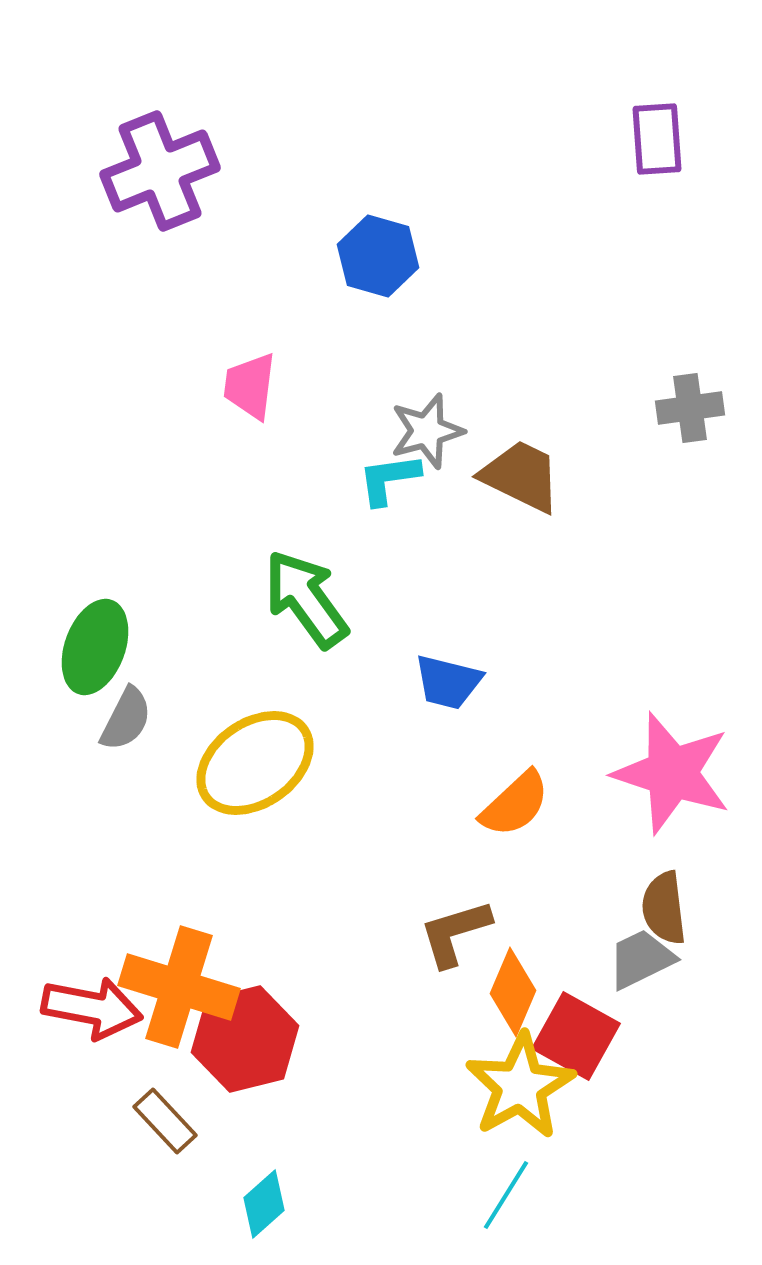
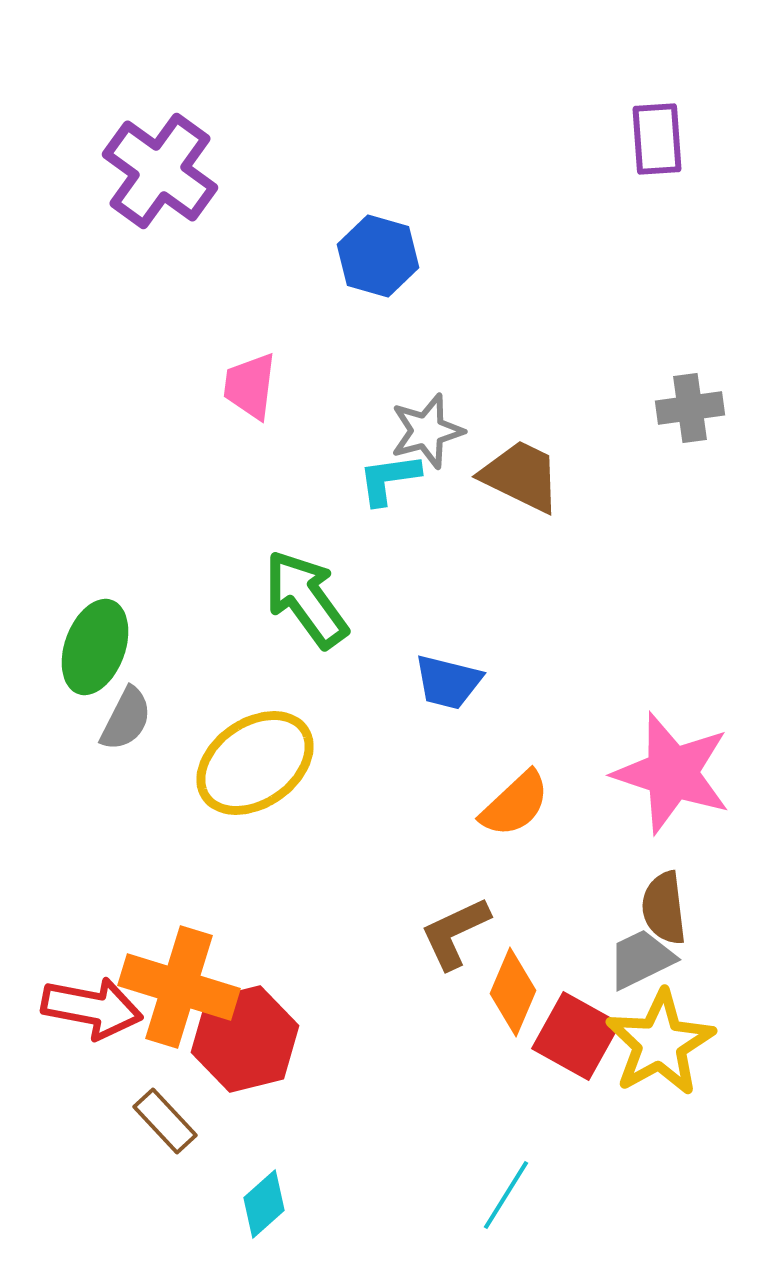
purple cross: rotated 32 degrees counterclockwise
brown L-shape: rotated 8 degrees counterclockwise
yellow star: moved 140 px right, 43 px up
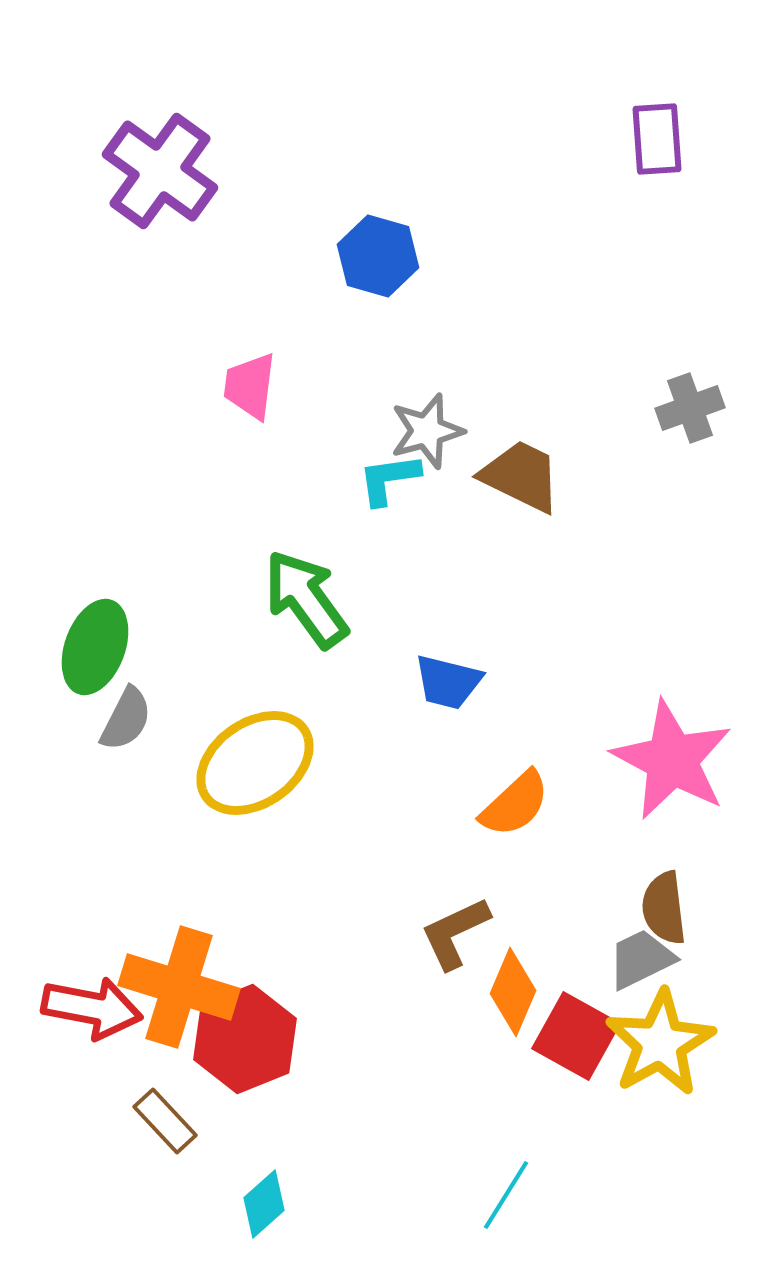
gray cross: rotated 12 degrees counterclockwise
pink star: moved 13 px up; rotated 10 degrees clockwise
red hexagon: rotated 8 degrees counterclockwise
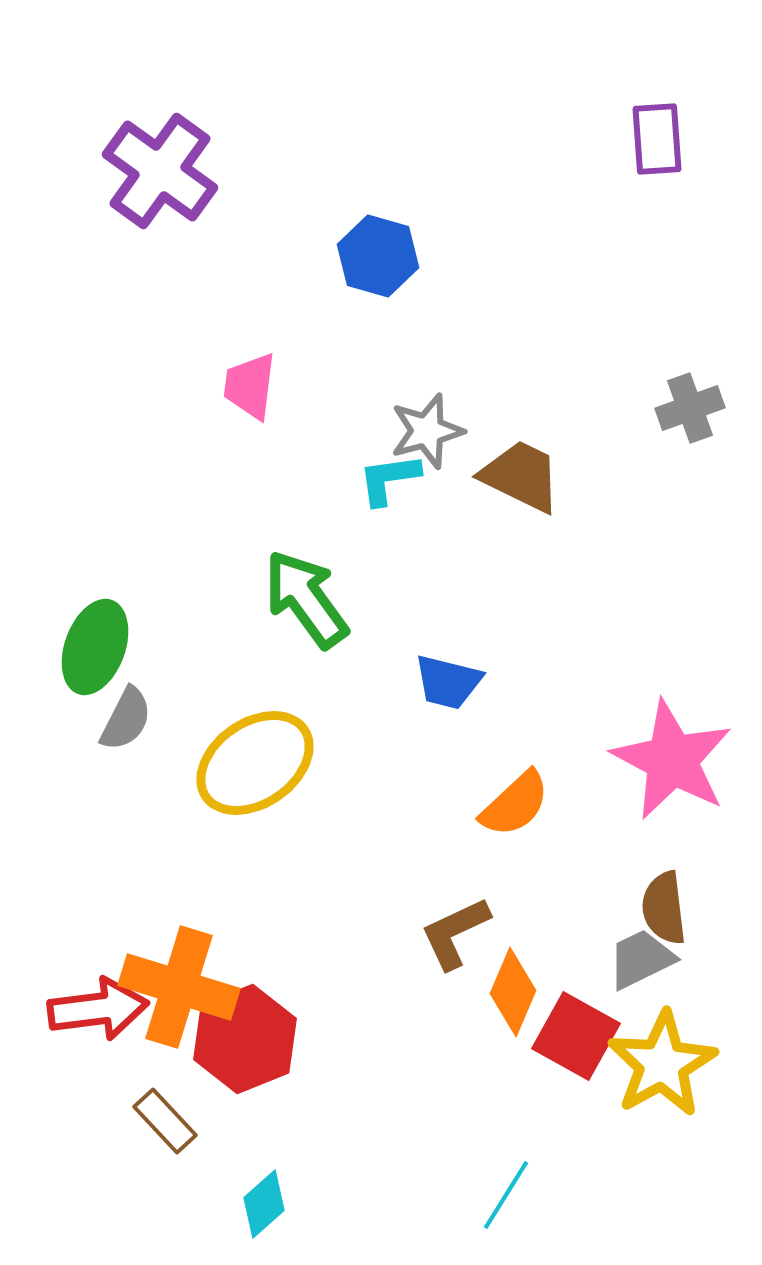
red arrow: moved 6 px right, 1 px down; rotated 18 degrees counterclockwise
yellow star: moved 2 px right, 21 px down
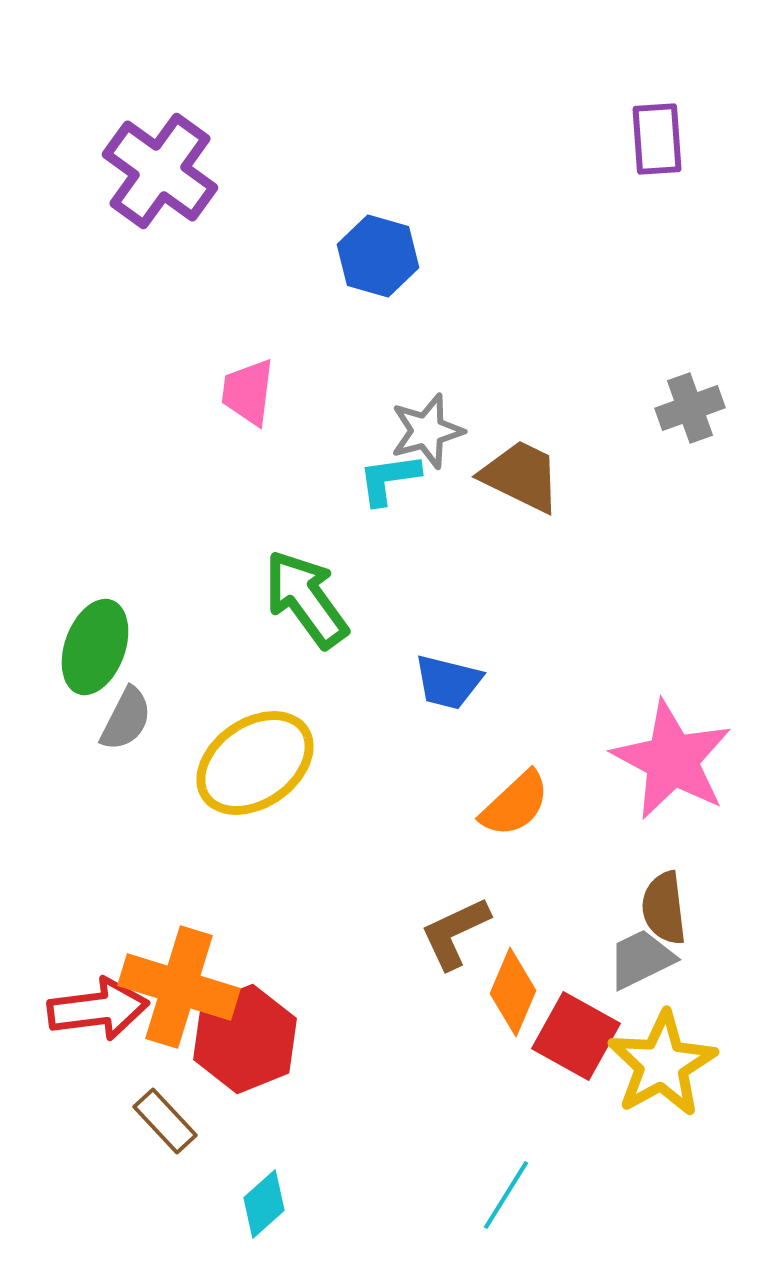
pink trapezoid: moved 2 px left, 6 px down
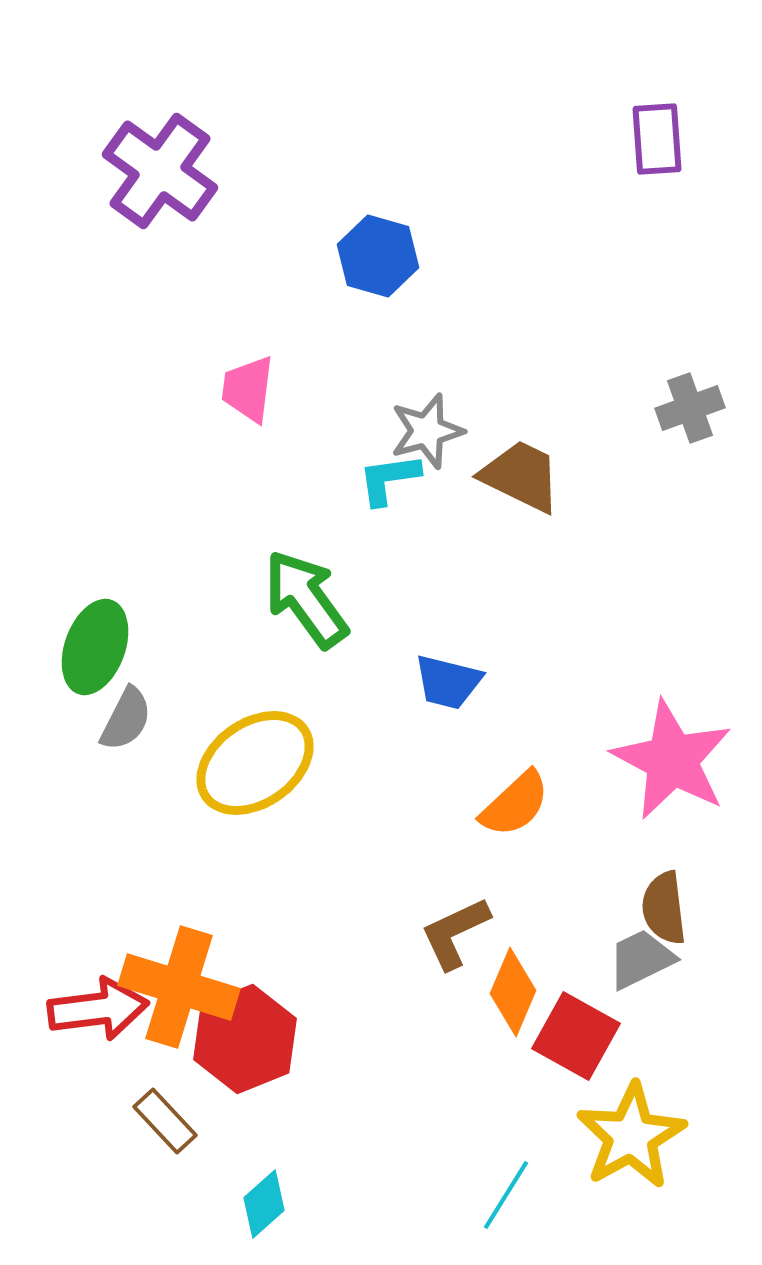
pink trapezoid: moved 3 px up
yellow star: moved 31 px left, 72 px down
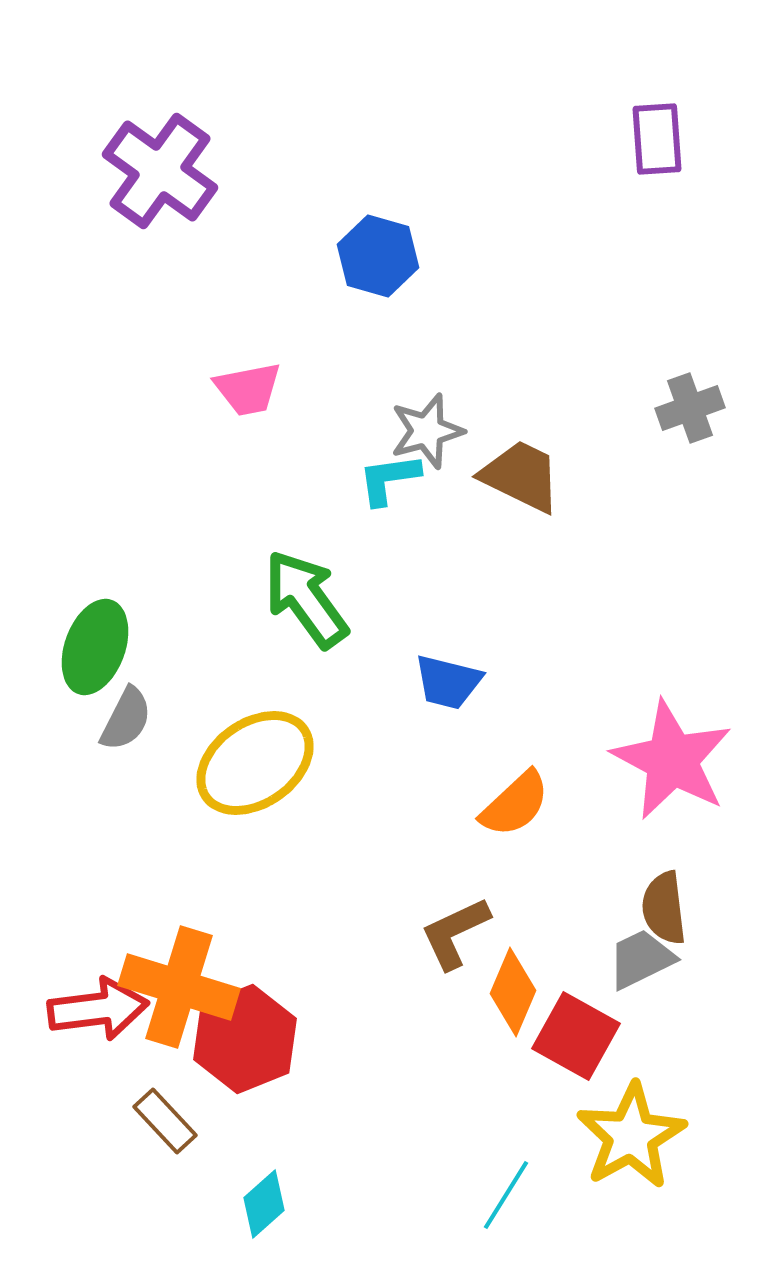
pink trapezoid: rotated 108 degrees counterclockwise
